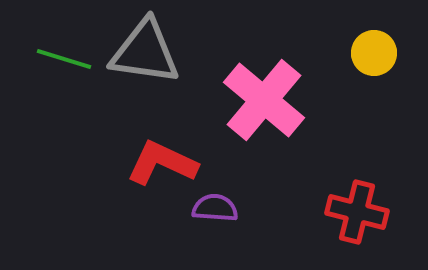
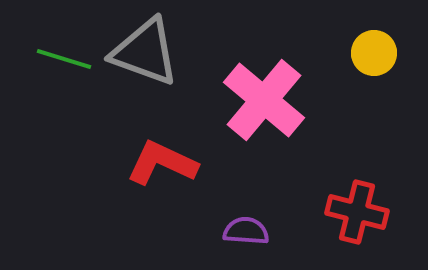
gray triangle: rotated 12 degrees clockwise
purple semicircle: moved 31 px right, 23 px down
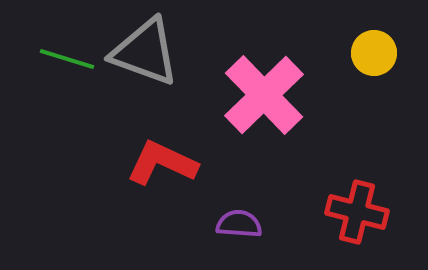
green line: moved 3 px right
pink cross: moved 5 px up; rotated 6 degrees clockwise
purple semicircle: moved 7 px left, 7 px up
